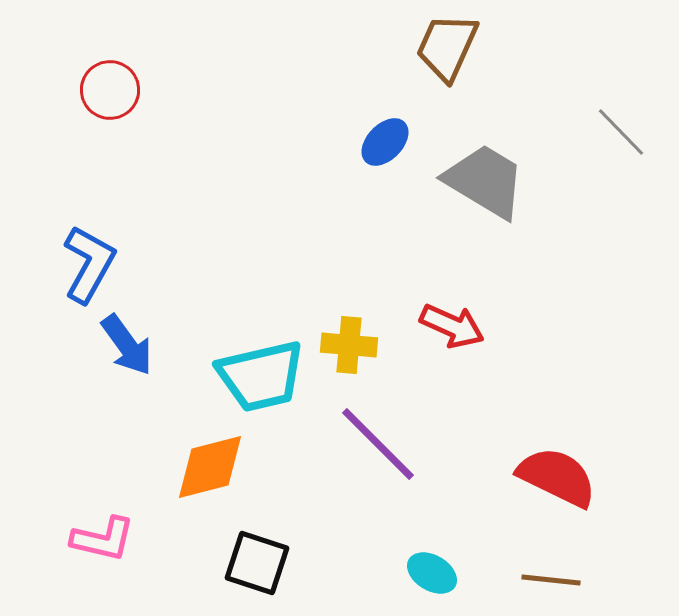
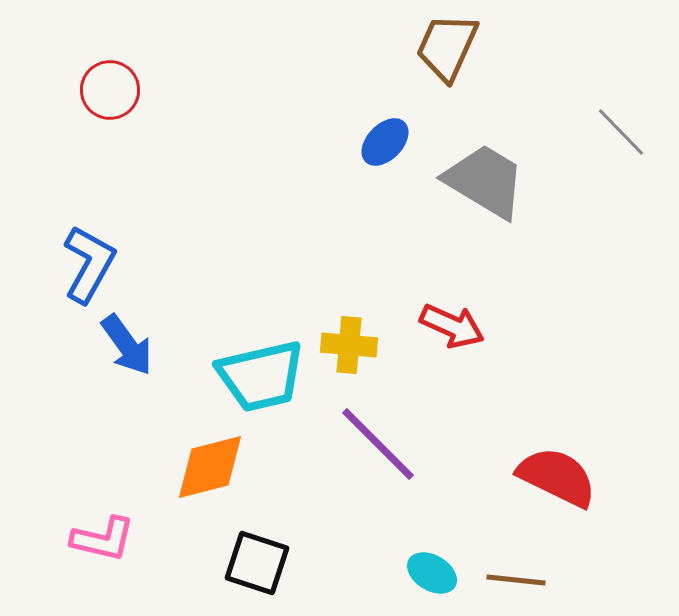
brown line: moved 35 px left
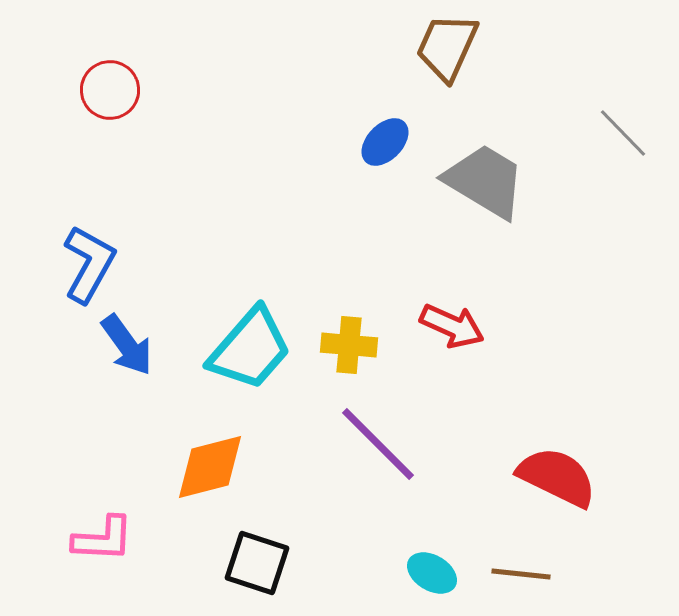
gray line: moved 2 px right, 1 px down
cyan trapezoid: moved 11 px left, 27 px up; rotated 36 degrees counterclockwise
pink L-shape: rotated 10 degrees counterclockwise
brown line: moved 5 px right, 6 px up
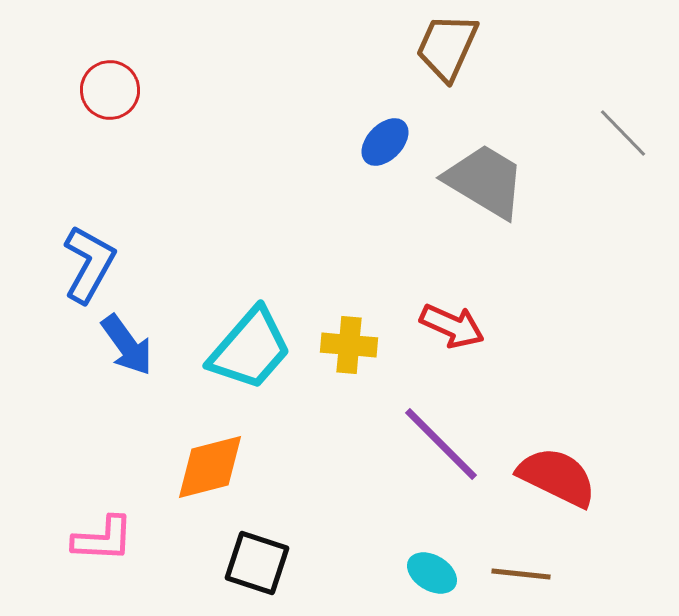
purple line: moved 63 px right
